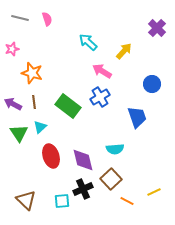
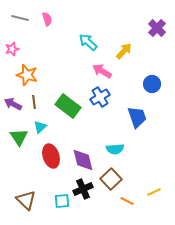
orange star: moved 5 px left, 2 px down
green triangle: moved 4 px down
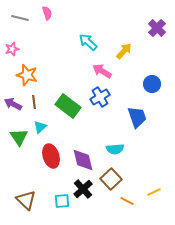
pink semicircle: moved 6 px up
black cross: rotated 18 degrees counterclockwise
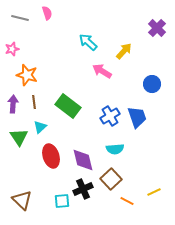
blue cross: moved 10 px right, 19 px down
purple arrow: rotated 66 degrees clockwise
black cross: rotated 18 degrees clockwise
brown triangle: moved 4 px left
